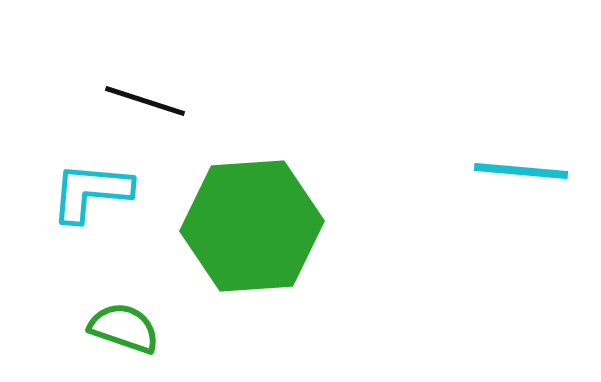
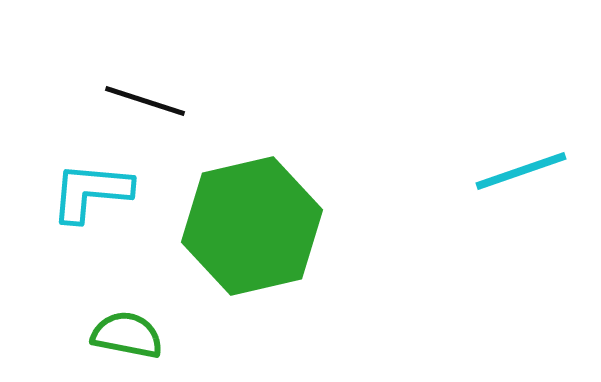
cyan line: rotated 24 degrees counterclockwise
green hexagon: rotated 9 degrees counterclockwise
green semicircle: moved 3 px right, 7 px down; rotated 8 degrees counterclockwise
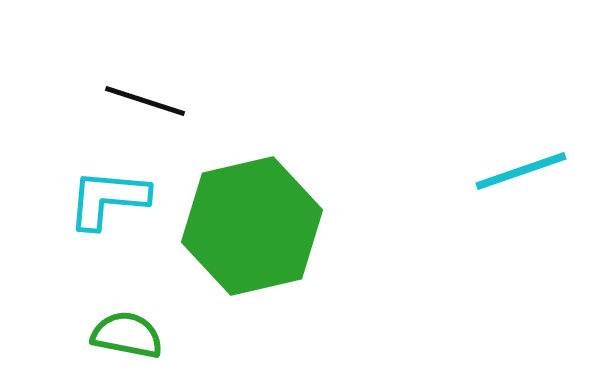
cyan L-shape: moved 17 px right, 7 px down
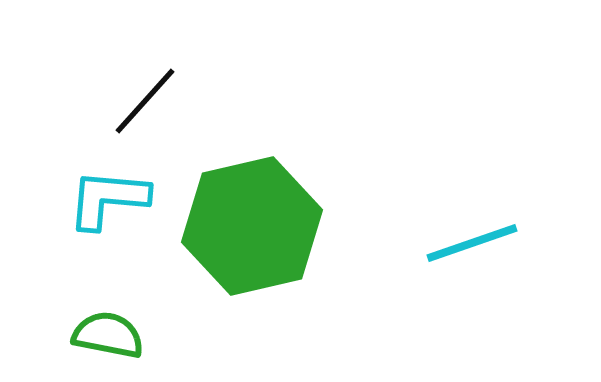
black line: rotated 66 degrees counterclockwise
cyan line: moved 49 px left, 72 px down
green semicircle: moved 19 px left
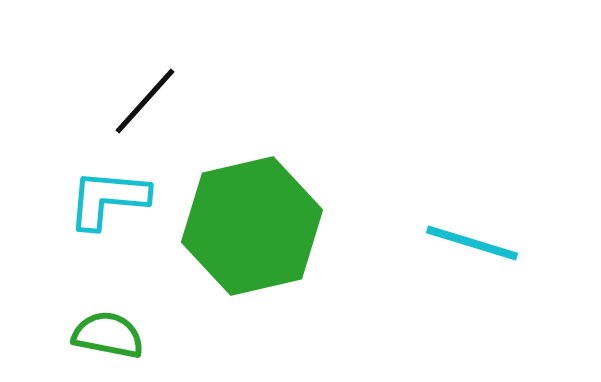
cyan line: rotated 36 degrees clockwise
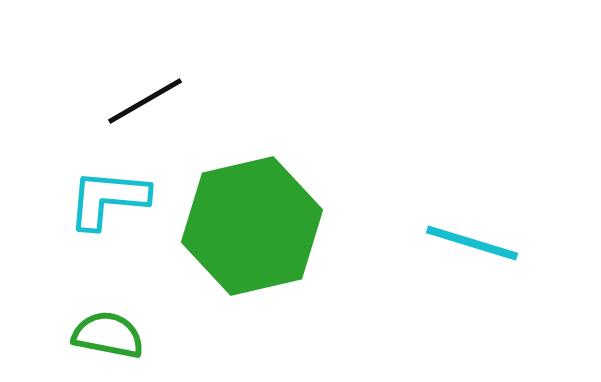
black line: rotated 18 degrees clockwise
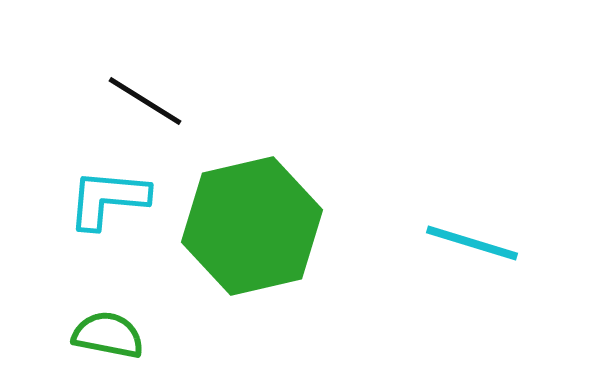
black line: rotated 62 degrees clockwise
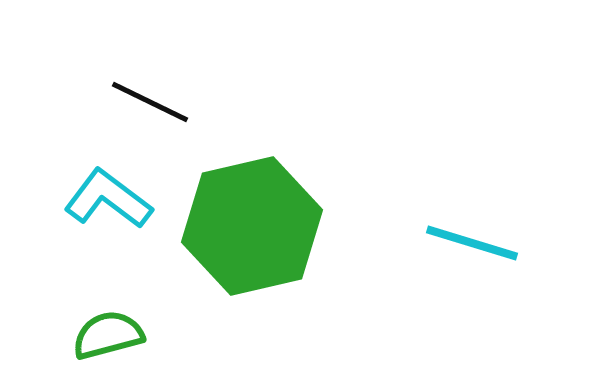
black line: moved 5 px right, 1 px down; rotated 6 degrees counterclockwise
cyan L-shape: rotated 32 degrees clockwise
green semicircle: rotated 26 degrees counterclockwise
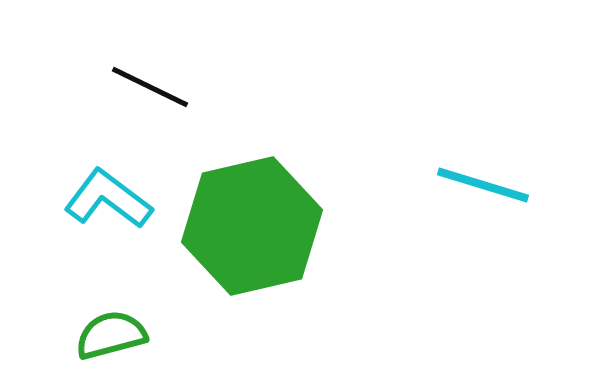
black line: moved 15 px up
cyan line: moved 11 px right, 58 px up
green semicircle: moved 3 px right
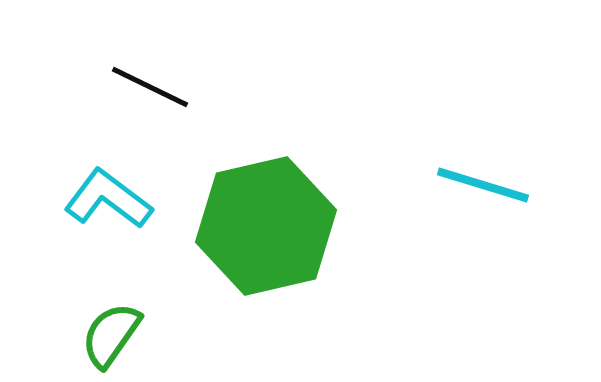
green hexagon: moved 14 px right
green semicircle: rotated 40 degrees counterclockwise
